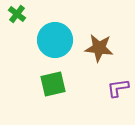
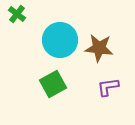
cyan circle: moved 5 px right
green square: rotated 16 degrees counterclockwise
purple L-shape: moved 10 px left, 1 px up
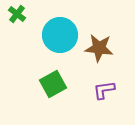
cyan circle: moved 5 px up
purple L-shape: moved 4 px left, 3 px down
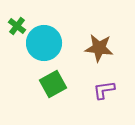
green cross: moved 12 px down
cyan circle: moved 16 px left, 8 px down
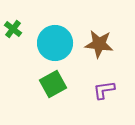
green cross: moved 4 px left, 3 px down
cyan circle: moved 11 px right
brown star: moved 4 px up
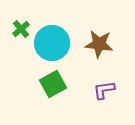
green cross: moved 8 px right; rotated 12 degrees clockwise
cyan circle: moved 3 px left
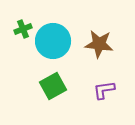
green cross: moved 2 px right; rotated 18 degrees clockwise
cyan circle: moved 1 px right, 2 px up
green square: moved 2 px down
